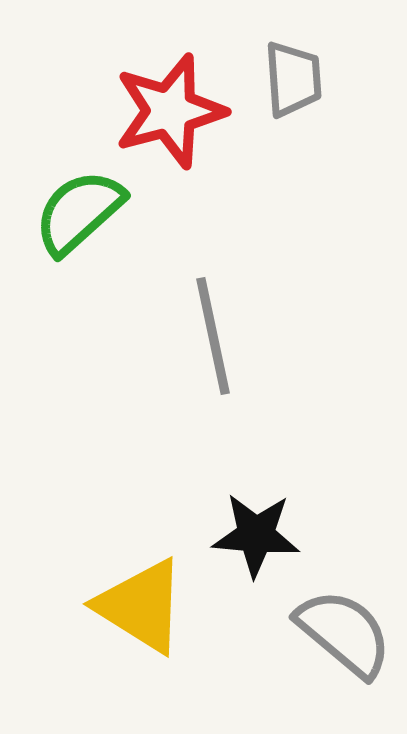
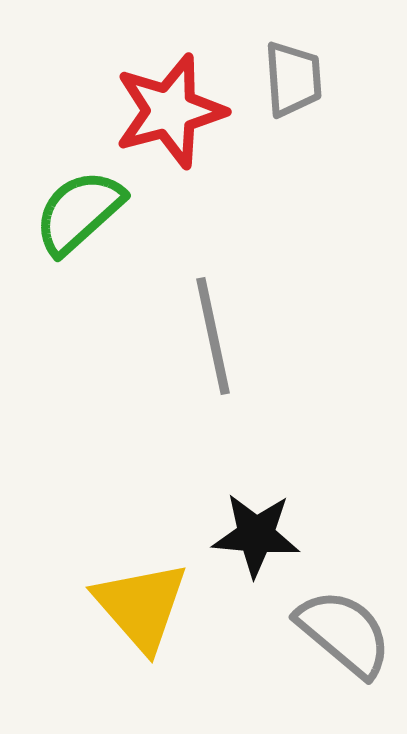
yellow triangle: rotated 17 degrees clockwise
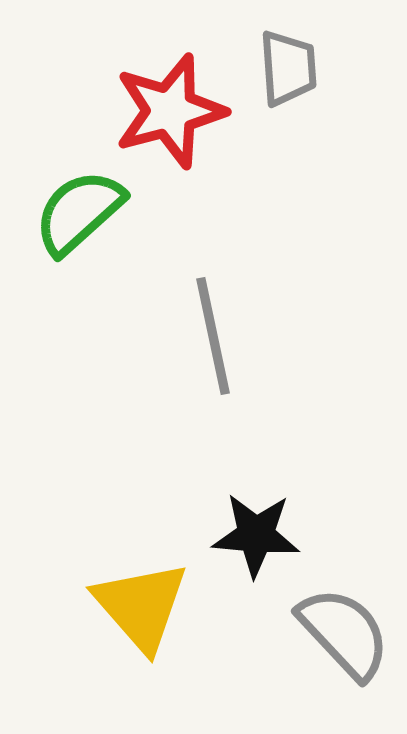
gray trapezoid: moved 5 px left, 11 px up
gray semicircle: rotated 7 degrees clockwise
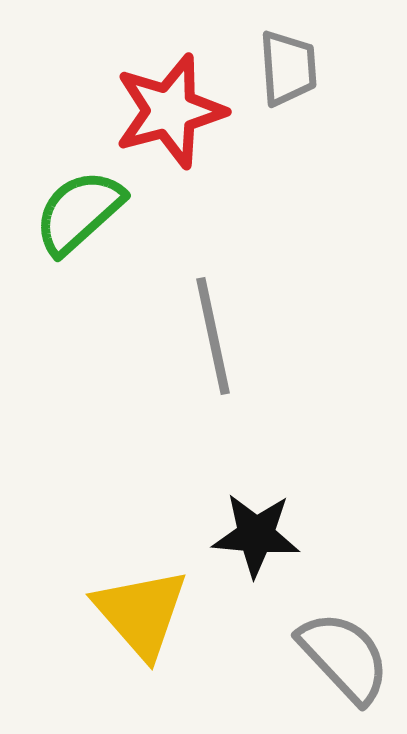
yellow triangle: moved 7 px down
gray semicircle: moved 24 px down
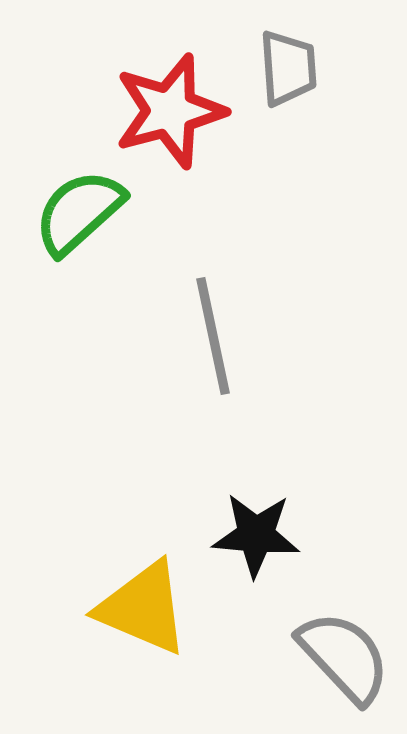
yellow triangle: moved 2 px right, 5 px up; rotated 26 degrees counterclockwise
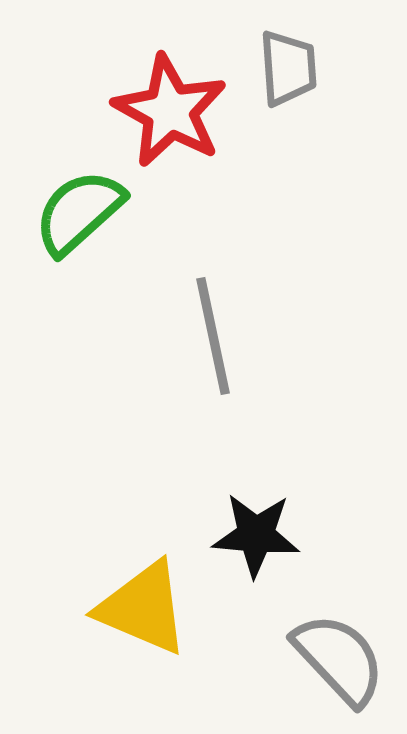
red star: rotated 28 degrees counterclockwise
gray semicircle: moved 5 px left, 2 px down
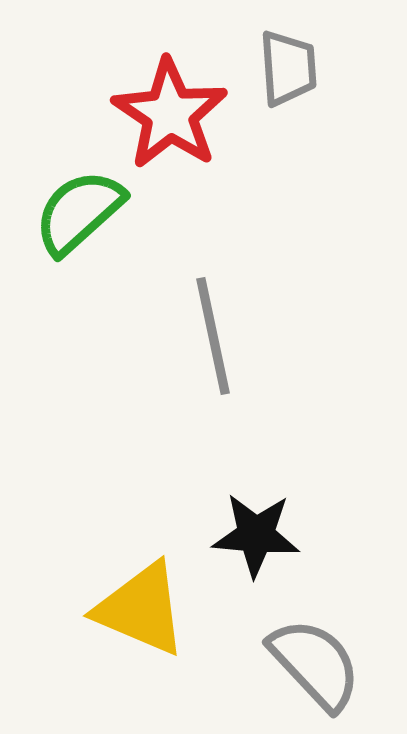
red star: moved 3 px down; rotated 5 degrees clockwise
yellow triangle: moved 2 px left, 1 px down
gray semicircle: moved 24 px left, 5 px down
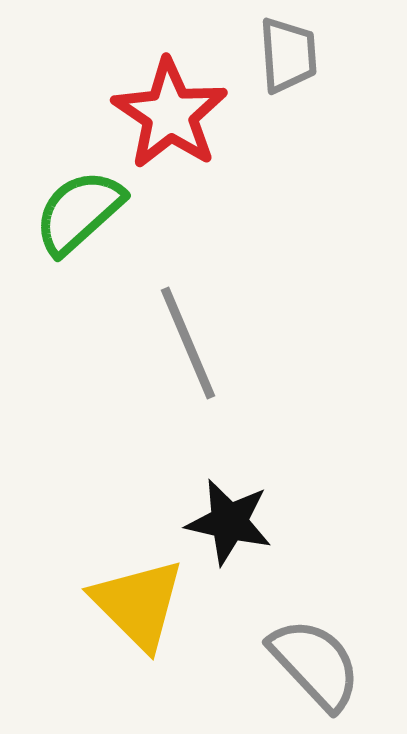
gray trapezoid: moved 13 px up
gray line: moved 25 px left, 7 px down; rotated 11 degrees counterclockwise
black star: moved 27 px left, 13 px up; rotated 8 degrees clockwise
yellow triangle: moved 3 px left, 5 px up; rotated 22 degrees clockwise
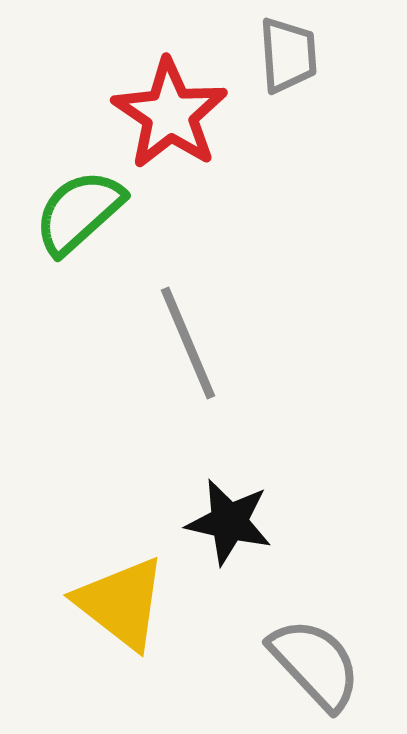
yellow triangle: moved 17 px left, 1 px up; rotated 7 degrees counterclockwise
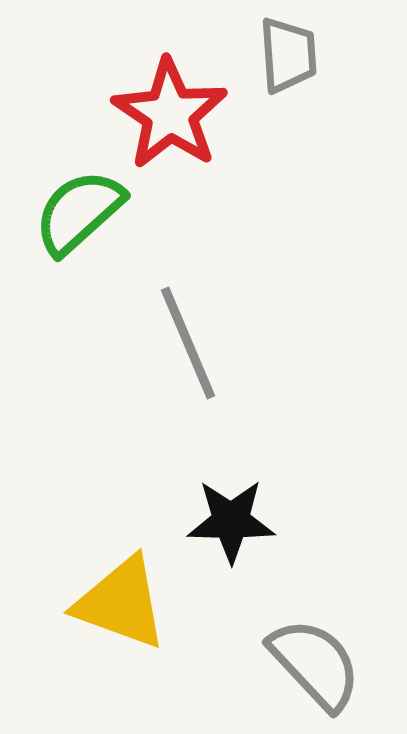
black star: moved 2 px right, 1 px up; rotated 12 degrees counterclockwise
yellow triangle: rotated 18 degrees counterclockwise
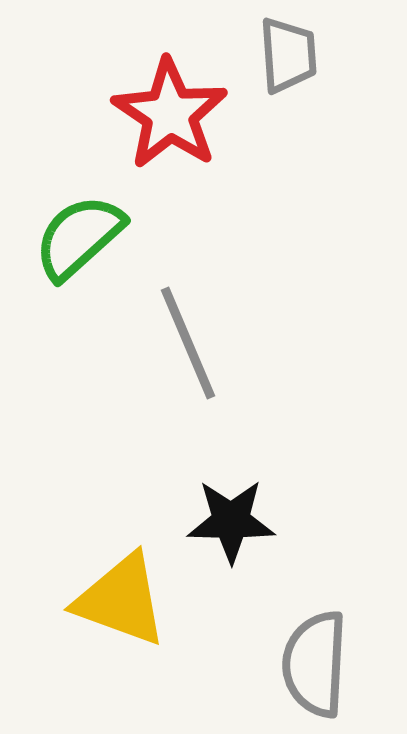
green semicircle: moved 25 px down
yellow triangle: moved 3 px up
gray semicircle: rotated 134 degrees counterclockwise
